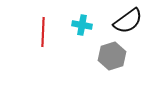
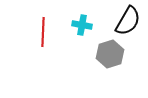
black semicircle: rotated 24 degrees counterclockwise
gray hexagon: moved 2 px left, 2 px up
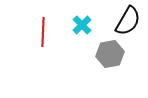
cyan cross: rotated 36 degrees clockwise
gray hexagon: rotated 8 degrees clockwise
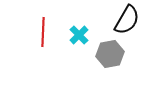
black semicircle: moved 1 px left, 1 px up
cyan cross: moved 3 px left, 10 px down
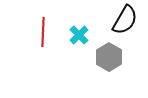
black semicircle: moved 2 px left
gray hexagon: moved 1 px left, 3 px down; rotated 20 degrees counterclockwise
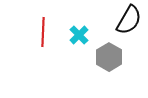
black semicircle: moved 4 px right
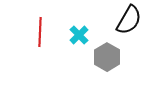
red line: moved 3 px left
gray hexagon: moved 2 px left
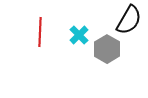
gray hexagon: moved 8 px up
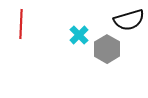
black semicircle: rotated 44 degrees clockwise
red line: moved 19 px left, 8 px up
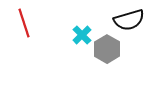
red line: moved 3 px right, 1 px up; rotated 20 degrees counterclockwise
cyan cross: moved 3 px right
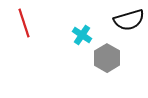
cyan cross: rotated 12 degrees counterclockwise
gray hexagon: moved 9 px down
